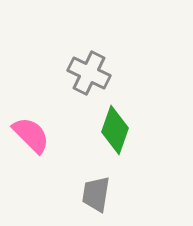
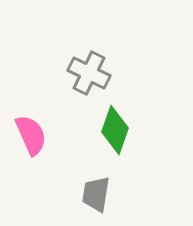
pink semicircle: rotated 21 degrees clockwise
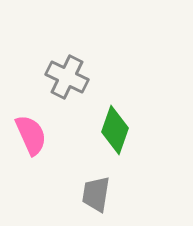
gray cross: moved 22 px left, 4 px down
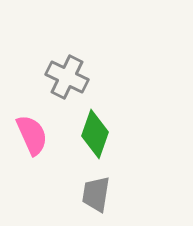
green diamond: moved 20 px left, 4 px down
pink semicircle: moved 1 px right
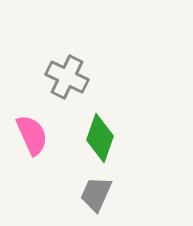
green diamond: moved 5 px right, 4 px down
gray trapezoid: rotated 15 degrees clockwise
